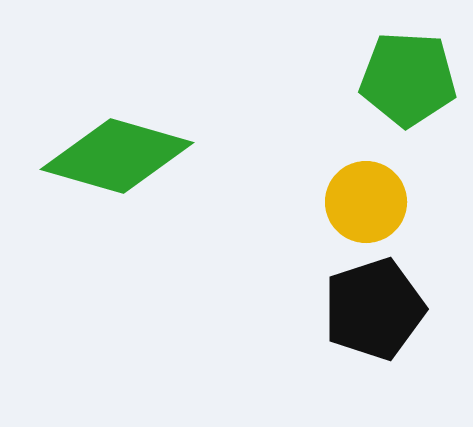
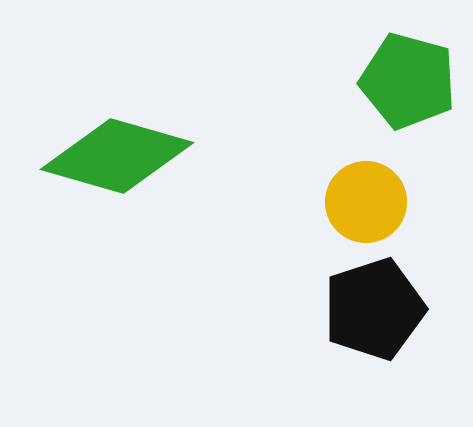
green pentagon: moved 2 px down; rotated 12 degrees clockwise
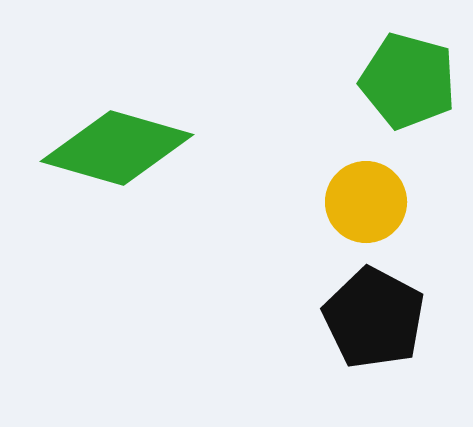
green diamond: moved 8 px up
black pentagon: moved 9 px down; rotated 26 degrees counterclockwise
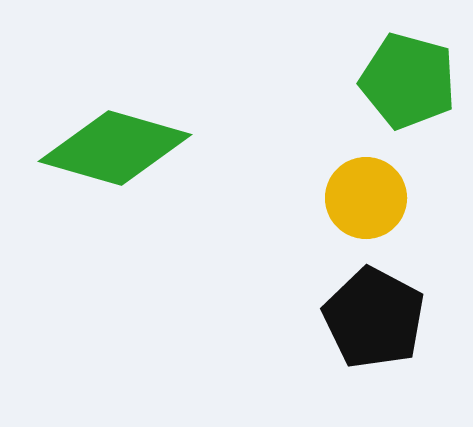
green diamond: moved 2 px left
yellow circle: moved 4 px up
